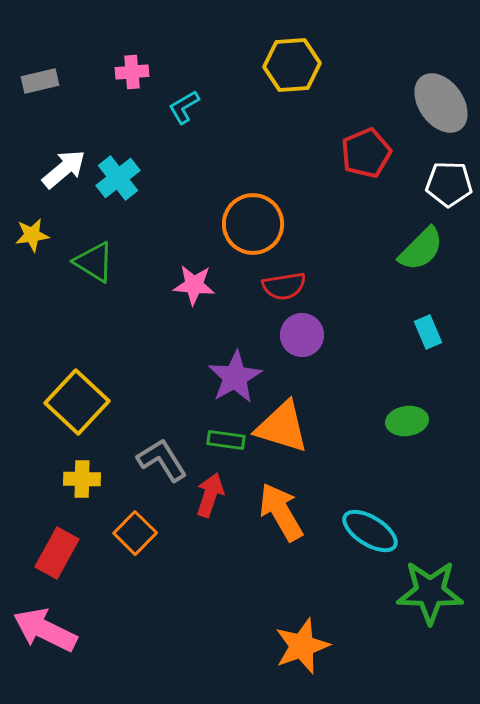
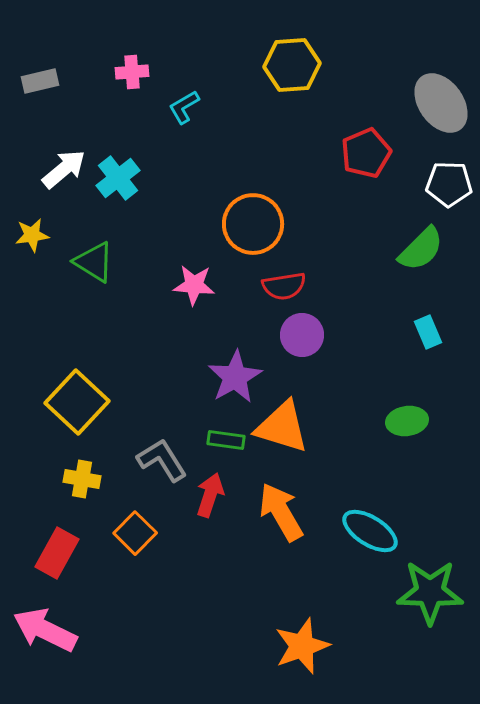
yellow cross: rotated 9 degrees clockwise
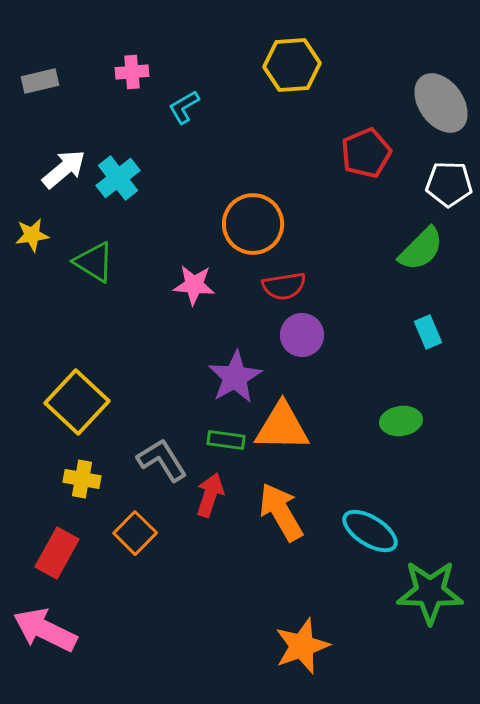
green ellipse: moved 6 px left
orange triangle: rotated 16 degrees counterclockwise
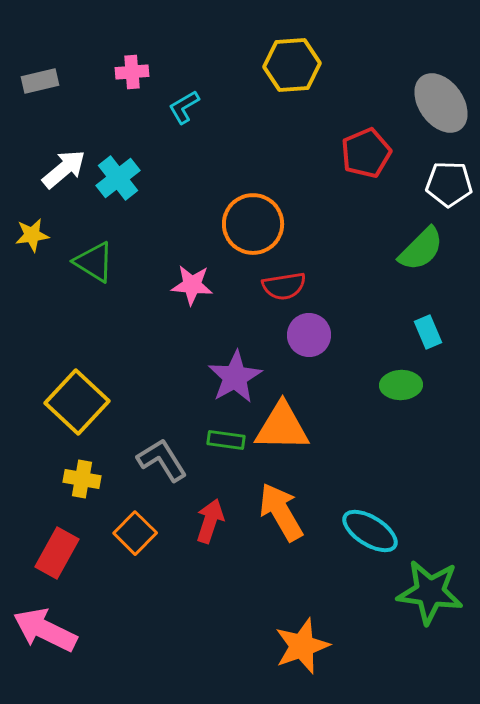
pink star: moved 2 px left
purple circle: moved 7 px right
green ellipse: moved 36 px up; rotated 6 degrees clockwise
red arrow: moved 26 px down
green star: rotated 6 degrees clockwise
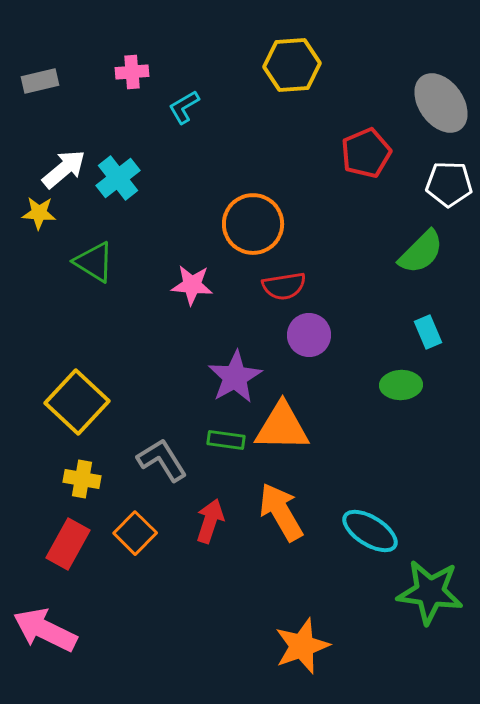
yellow star: moved 7 px right, 22 px up; rotated 12 degrees clockwise
green semicircle: moved 3 px down
red rectangle: moved 11 px right, 9 px up
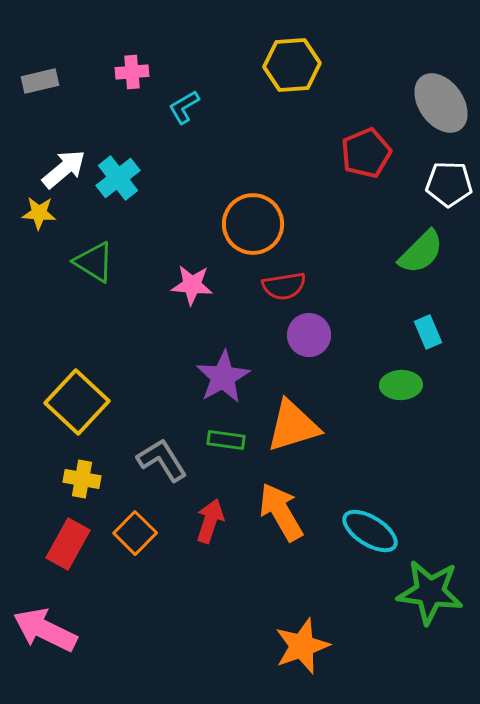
purple star: moved 12 px left
orange triangle: moved 11 px right, 1 px up; rotated 18 degrees counterclockwise
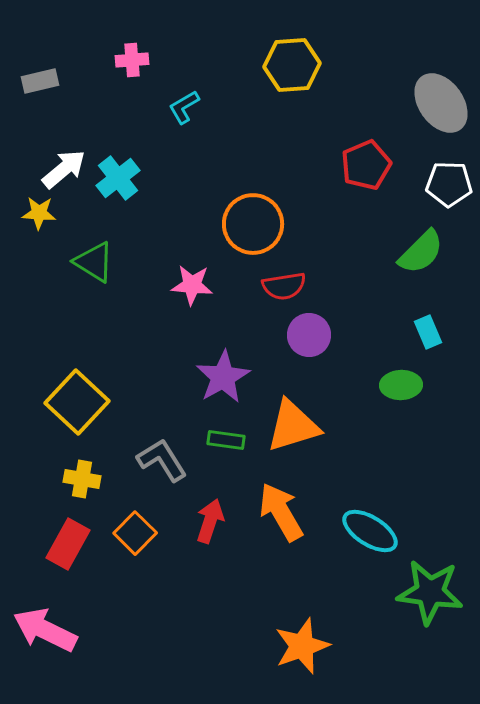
pink cross: moved 12 px up
red pentagon: moved 12 px down
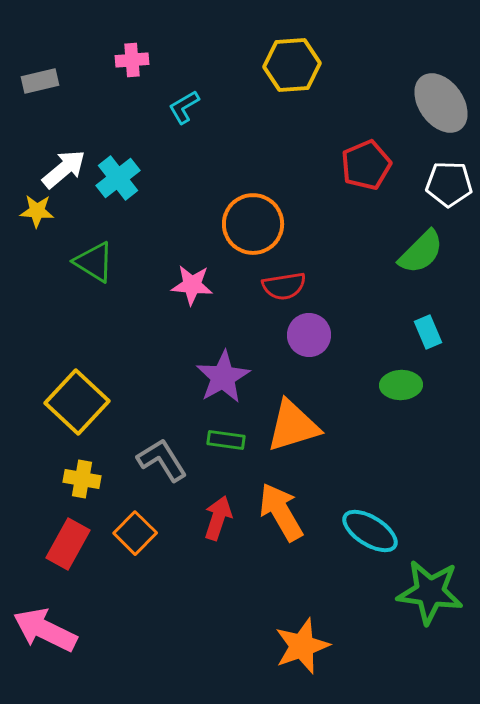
yellow star: moved 2 px left, 2 px up
red arrow: moved 8 px right, 3 px up
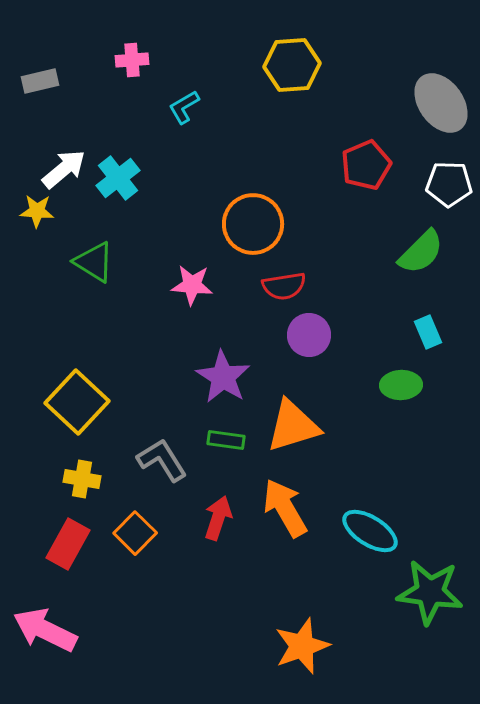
purple star: rotated 10 degrees counterclockwise
orange arrow: moved 4 px right, 4 px up
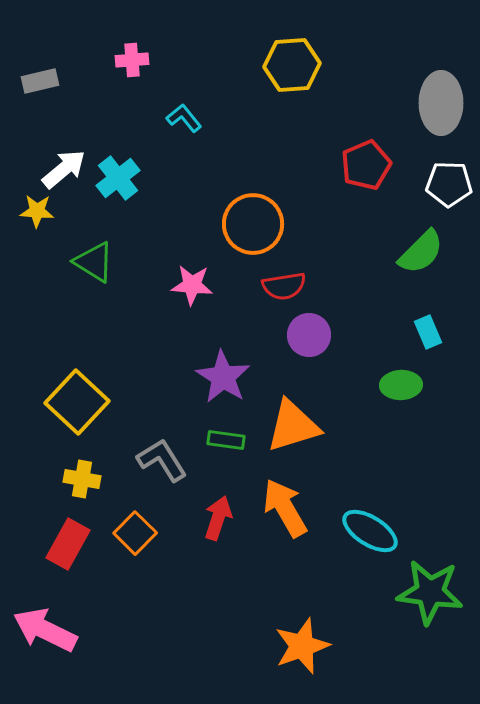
gray ellipse: rotated 36 degrees clockwise
cyan L-shape: moved 11 px down; rotated 81 degrees clockwise
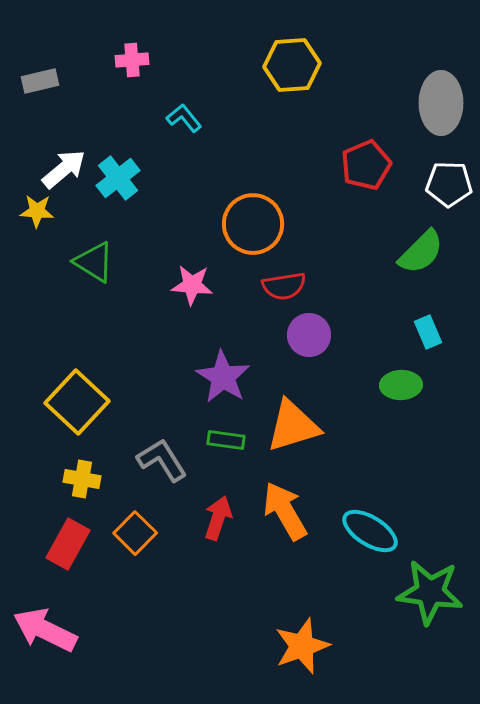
orange arrow: moved 3 px down
